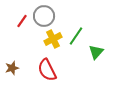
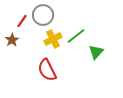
gray circle: moved 1 px left, 1 px up
green line: rotated 18 degrees clockwise
brown star: moved 28 px up; rotated 16 degrees counterclockwise
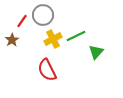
green line: rotated 12 degrees clockwise
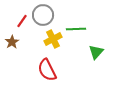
green line: moved 7 px up; rotated 24 degrees clockwise
brown star: moved 2 px down
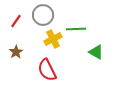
red line: moved 6 px left
brown star: moved 4 px right, 10 px down
green triangle: rotated 42 degrees counterclockwise
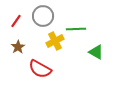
gray circle: moved 1 px down
yellow cross: moved 2 px right, 2 px down
brown star: moved 2 px right, 5 px up
red semicircle: moved 7 px left, 1 px up; rotated 35 degrees counterclockwise
